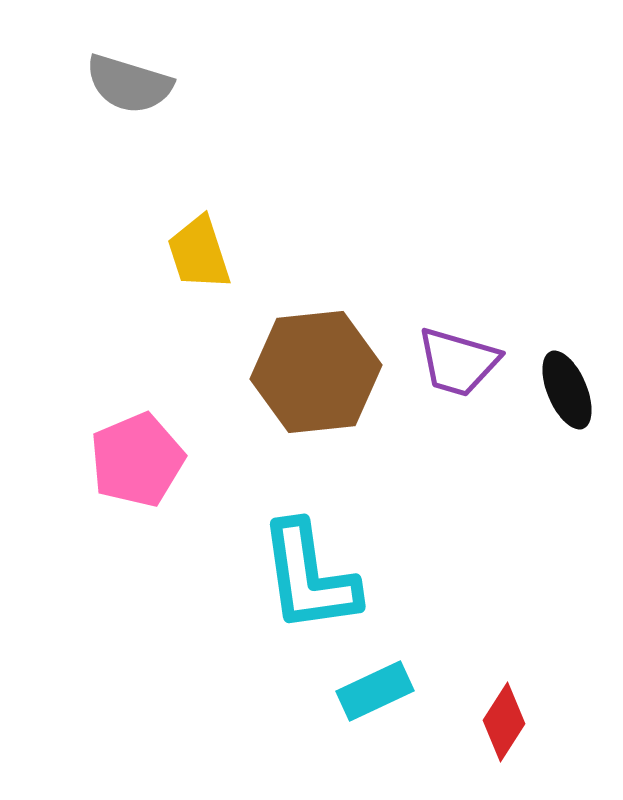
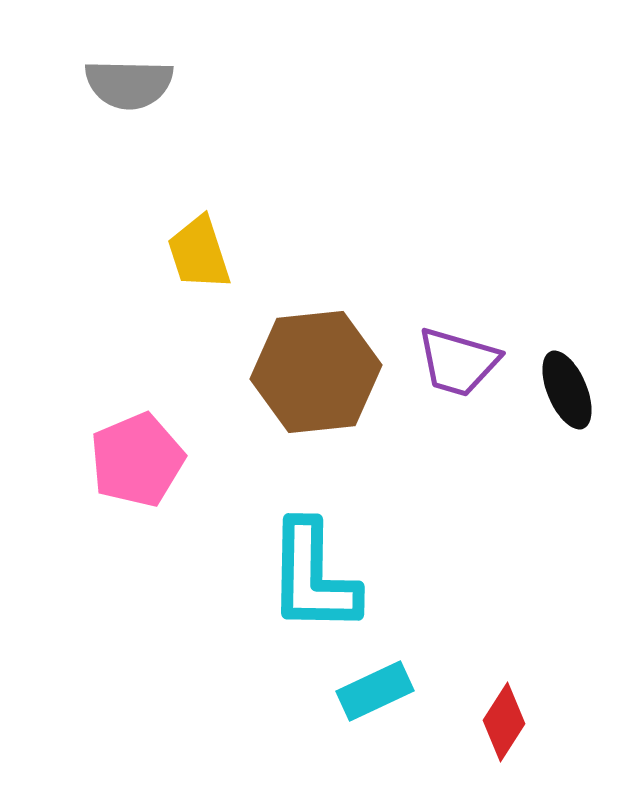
gray semicircle: rotated 16 degrees counterclockwise
cyan L-shape: moved 4 px right; rotated 9 degrees clockwise
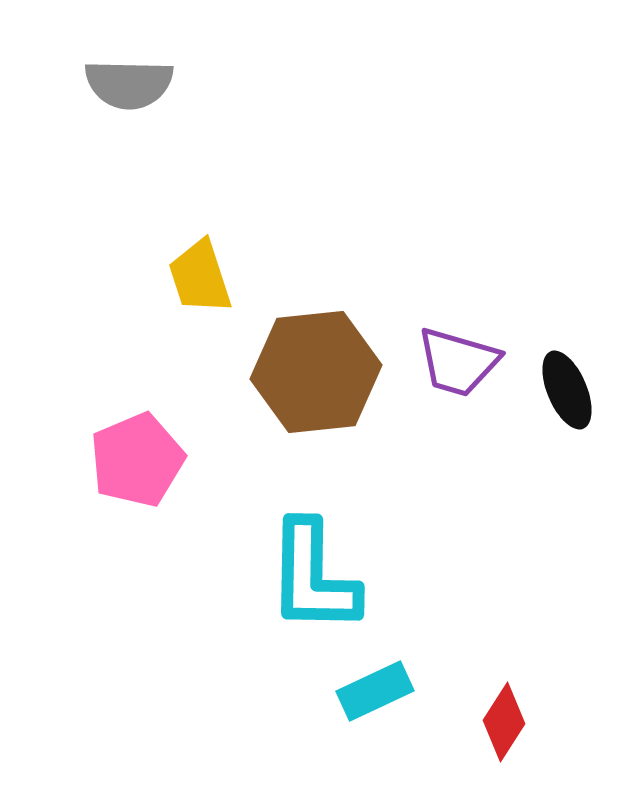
yellow trapezoid: moved 1 px right, 24 px down
